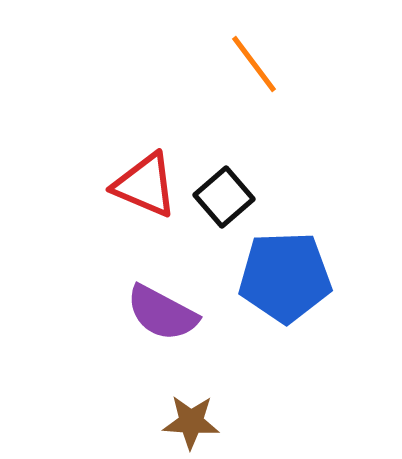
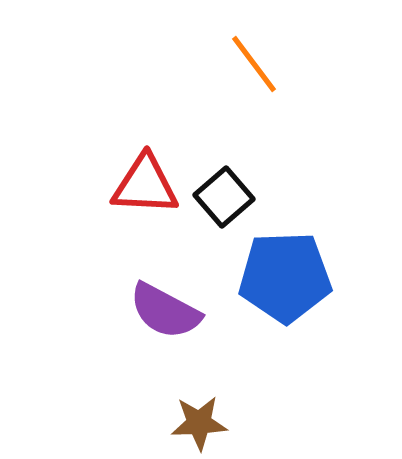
red triangle: rotated 20 degrees counterclockwise
purple semicircle: moved 3 px right, 2 px up
brown star: moved 8 px right, 1 px down; rotated 6 degrees counterclockwise
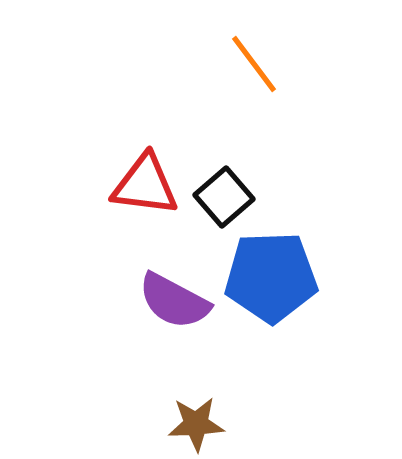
red triangle: rotated 4 degrees clockwise
blue pentagon: moved 14 px left
purple semicircle: moved 9 px right, 10 px up
brown star: moved 3 px left, 1 px down
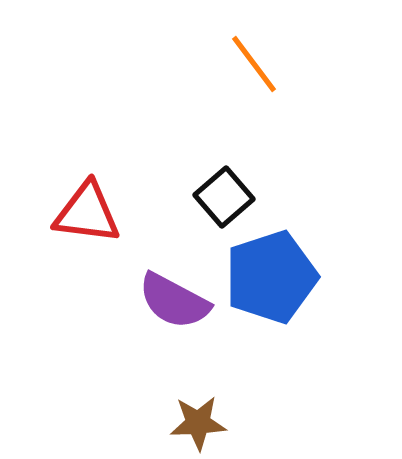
red triangle: moved 58 px left, 28 px down
blue pentagon: rotated 16 degrees counterclockwise
brown star: moved 2 px right, 1 px up
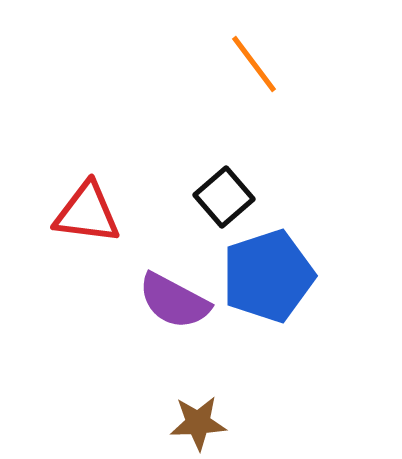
blue pentagon: moved 3 px left, 1 px up
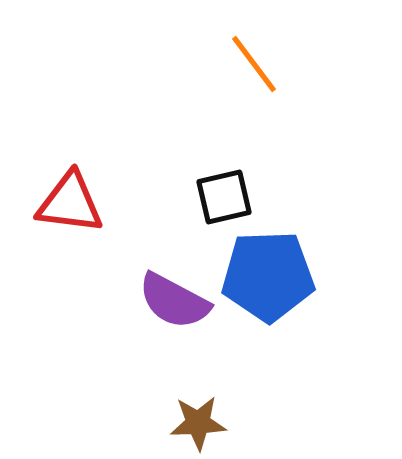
black square: rotated 28 degrees clockwise
red triangle: moved 17 px left, 10 px up
blue pentagon: rotated 16 degrees clockwise
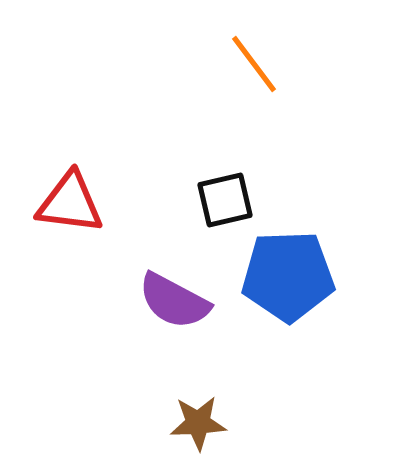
black square: moved 1 px right, 3 px down
blue pentagon: moved 20 px right
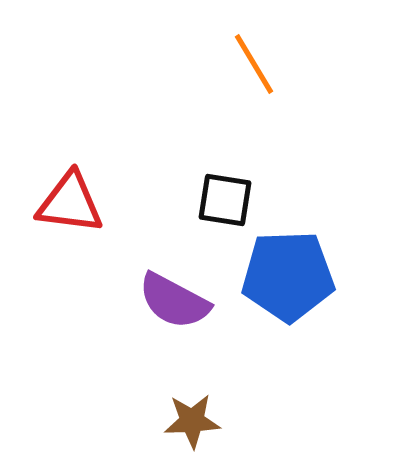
orange line: rotated 6 degrees clockwise
black square: rotated 22 degrees clockwise
brown star: moved 6 px left, 2 px up
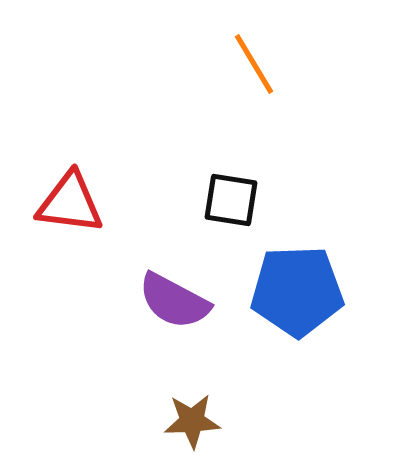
black square: moved 6 px right
blue pentagon: moved 9 px right, 15 px down
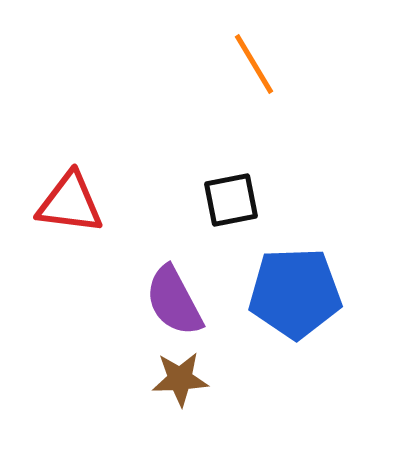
black square: rotated 20 degrees counterclockwise
blue pentagon: moved 2 px left, 2 px down
purple semicircle: rotated 34 degrees clockwise
brown star: moved 12 px left, 42 px up
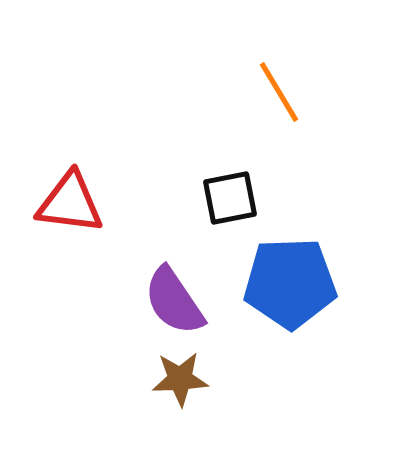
orange line: moved 25 px right, 28 px down
black square: moved 1 px left, 2 px up
blue pentagon: moved 5 px left, 10 px up
purple semicircle: rotated 6 degrees counterclockwise
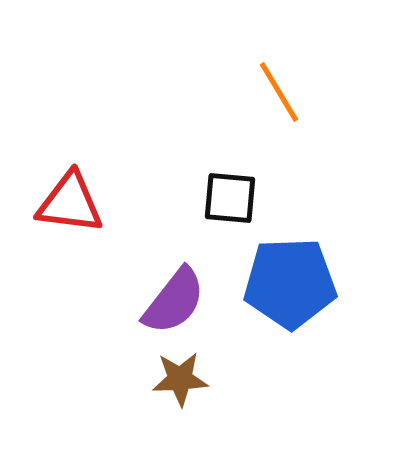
black square: rotated 16 degrees clockwise
purple semicircle: rotated 108 degrees counterclockwise
